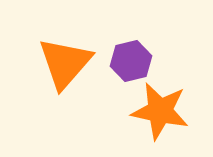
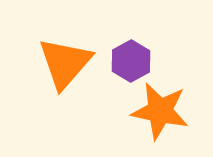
purple hexagon: rotated 15 degrees counterclockwise
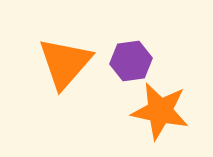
purple hexagon: rotated 21 degrees clockwise
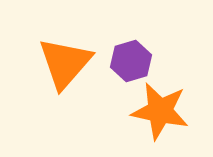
purple hexagon: rotated 9 degrees counterclockwise
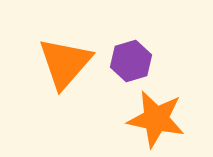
orange star: moved 4 px left, 8 px down
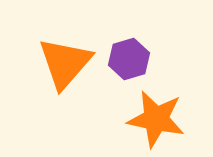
purple hexagon: moved 2 px left, 2 px up
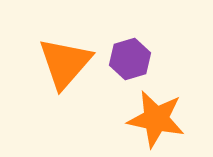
purple hexagon: moved 1 px right
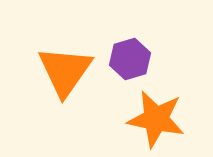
orange triangle: moved 8 px down; rotated 6 degrees counterclockwise
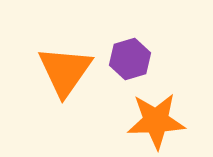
orange star: moved 2 px down; rotated 14 degrees counterclockwise
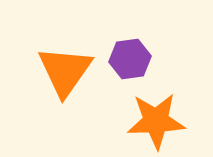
purple hexagon: rotated 9 degrees clockwise
